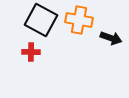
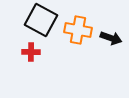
orange cross: moved 1 px left, 10 px down
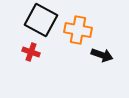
black arrow: moved 9 px left, 17 px down
red cross: rotated 18 degrees clockwise
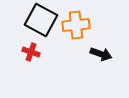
orange cross: moved 2 px left, 5 px up; rotated 16 degrees counterclockwise
black arrow: moved 1 px left, 1 px up
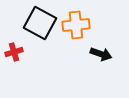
black square: moved 1 px left, 3 px down
red cross: moved 17 px left; rotated 36 degrees counterclockwise
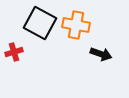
orange cross: rotated 16 degrees clockwise
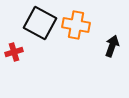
black arrow: moved 11 px right, 8 px up; rotated 90 degrees counterclockwise
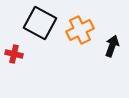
orange cross: moved 4 px right, 5 px down; rotated 36 degrees counterclockwise
red cross: moved 2 px down; rotated 30 degrees clockwise
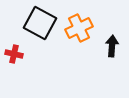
orange cross: moved 1 px left, 2 px up
black arrow: rotated 15 degrees counterclockwise
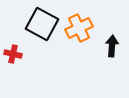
black square: moved 2 px right, 1 px down
red cross: moved 1 px left
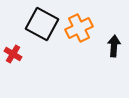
black arrow: moved 2 px right
red cross: rotated 18 degrees clockwise
